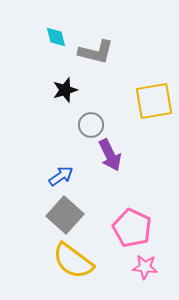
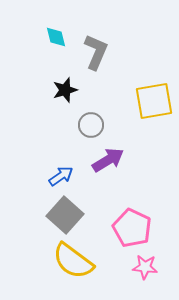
gray L-shape: rotated 81 degrees counterclockwise
purple arrow: moved 2 px left, 5 px down; rotated 96 degrees counterclockwise
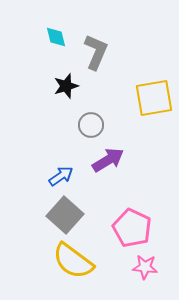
black star: moved 1 px right, 4 px up
yellow square: moved 3 px up
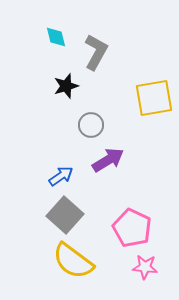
gray L-shape: rotated 6 degrees clockwise
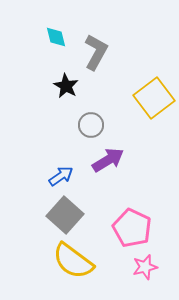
black star: rotated 25 degrees counterclockwise
yellow square: rotated 27 degrees counterclockwise
pink star: rotated 20 degrees counterclockwise
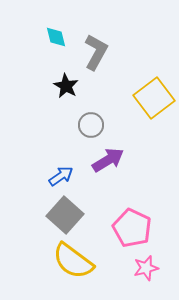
pink star: moved 1 px right, 1 px down
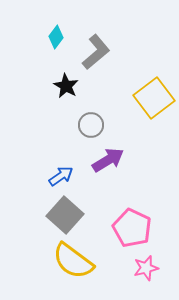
cyan diamond: rotated 50 degrees clockwise
gray L-shape: rotated 21 degrees clockwise
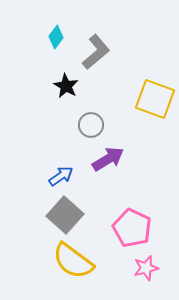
yellow square: moved 1 px right, 1 px down; rotated 33 degrees counterclockwise
purple arrow: moved 1 px up
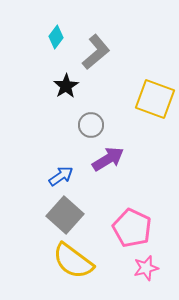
black star: rotated 10 degrees clockwise
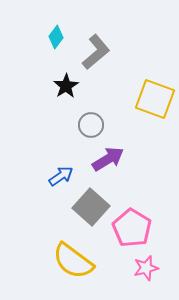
gray square: moved 26 px right, 8 px up
pink pentagon: rotated 6 degrees clockwise
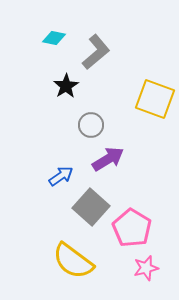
cyan diamond: moved 2 px left, 1 px down; rotated 65 degrees clockwise
